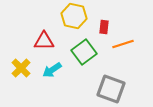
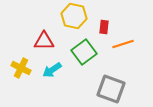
yellow cross: rotated 18 degrees counterclockwise
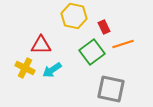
red rectangle: rotated 32 degrees counterclockwise
red triangle: moved 3 px left, 4 px down
green square: moved 8 px right
yellow cross: moved 4 px right
gray square: rotated 8 degrees counterclockwise
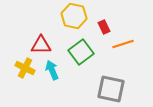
green square: moved 11 px left
cyan arrow: rotated 102 degrees clockwise
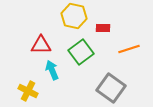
red rectangle: moved 1 px left, 1 px down; rotated 64 degrees counterclockwise
orange line: moved 6 px right, 5 px down
yellow cross: moved 3 px right, 23 px down
gray square: moved 1 px up; rotated 24 degrees clockwise
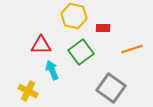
orange line: moved 3 px right
